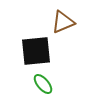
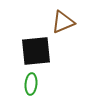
green ellipse: moved 12 px left; rotated 45 degrees clockwise
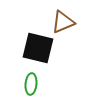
black square: moved 2 px right, 3 px up; rotated 20 degrees clockwise
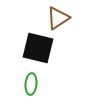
brown triangle: moved 5 px left, 4 px up; rotated 10 degrees counterclockwise
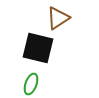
green ellipse: rotated 15 degrees clockwise
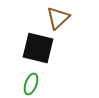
brown triangle: rotated 10 degrees counterclockwise
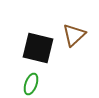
brown triangle: moved 16 px right, 17 px down
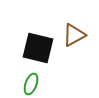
brown triangle: rotated 15 degrees clockwise
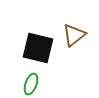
brown triangle: rotated 10 degrees counterclockwise
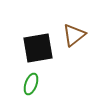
black square: rotated 24 degrees counterclockwise
